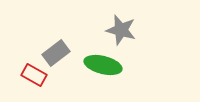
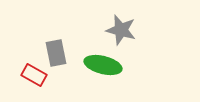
gray rectangle: rotated 64 degrees counterclockwise
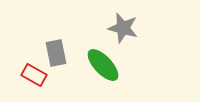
gray star: moved 2 px right, 2 px up
green ellipse: rotated 33 degrees clockwise
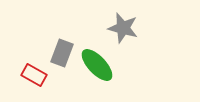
gray rectangle: moved 6 px right; rotated 32 degrees clockwise
green ellipse: moved 6 px left
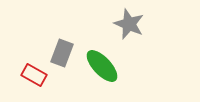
gray star: moved 6 px right, 4 px up; rotated 8 degrees clockwise
green ellipse: moved 5 px right, 1 px down
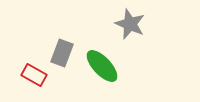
gray star: moved 1 px right
